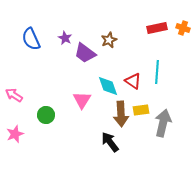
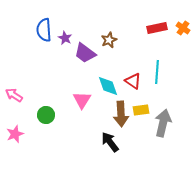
orange cross: rotated 16 degrees clockwise
blue semicircle: moved 13 px right, 9 px up; rotated 20 degrees clockwise
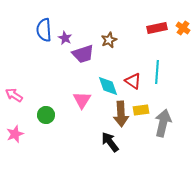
purple trapezoid: moved 2 px left, 1 px down; rotated 55 degrees counterclockwise
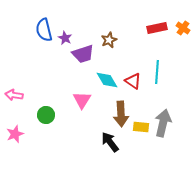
blue semicircle: rotated 10 degrees counterclockwise
cyan diamond: moved 1 px left, 6 px up; rotated 10 degrees counterclockwise
pink arrow: rotated 24 degrees counterclockwise
yellow rectangle: moved 17 px down; rotated 14 degrees clockwise
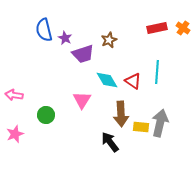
gray arrow: moved 3 px left
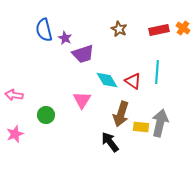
red rectangle: moved 2 px right, 2 px down
brown star: moved 10 px right, 11 px up; rotated 21 degrees counterclockwise
brown arrow: rotated 20 degrees clockwise
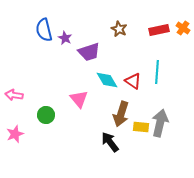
purple trapezoid: moved 6 px right, 2 px up
pink triangle: moved 3 px left, 1 px up; rotated 12 degrees counterclockwise
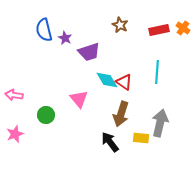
brown star: moved 1 px right, 4 px up
red triangle: moved 9 px left, 1 px down
yellow rectangle: moved 11 px down
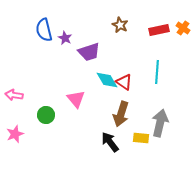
pink triangle: moved 3 px left
